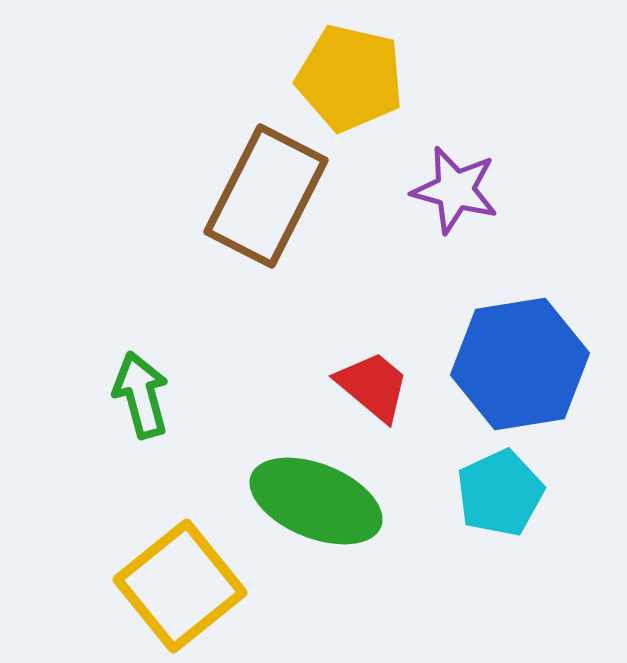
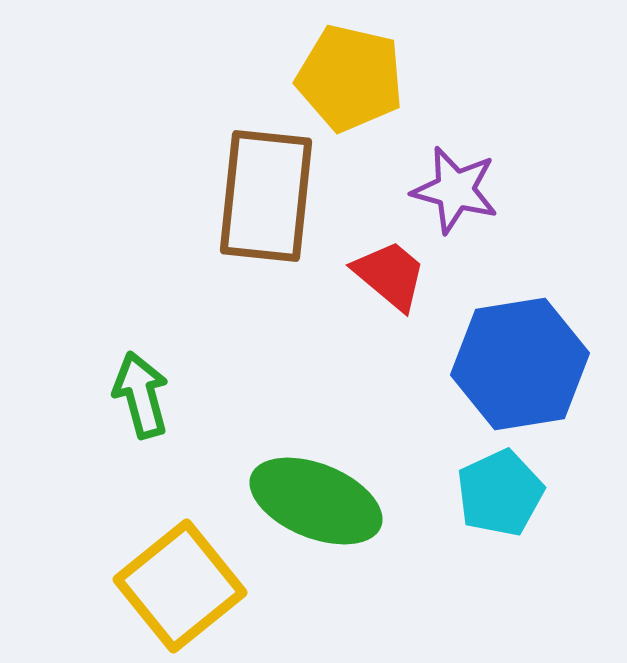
brown rectangle: rotated 21 degrees counterclockwise
red trapezoid: moved 17 px right, 111 px up
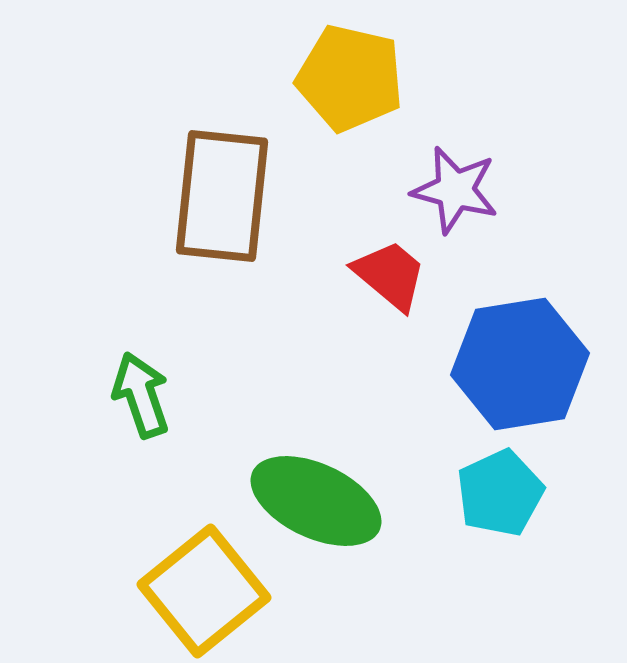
brown rectangle: moved 44 px left
green arrow: rotated 4 degrees counterclockwise
green ellipse: rotated 3 degrees clockwise
yellow square: moved 24 px right, 5 px down
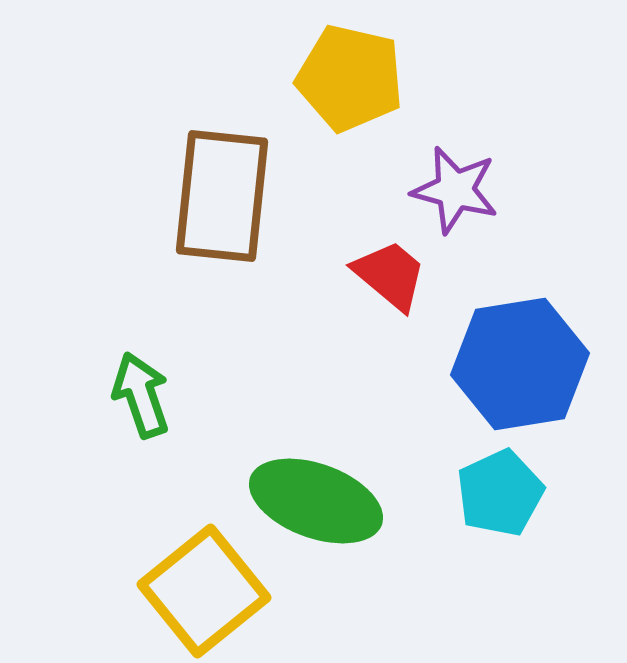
green ellipse: rotated 5 degrees counterclockwise
